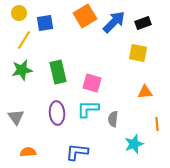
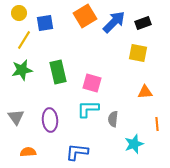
purple ellipse: moved 7 px left, 7 px down
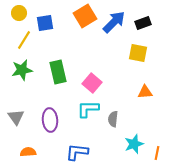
pink square: rotated 24 degrees clockwise
orange line: moved 29 px down; rotated 16 degrees clockwise
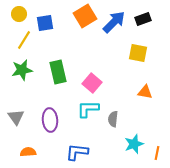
yellow circle: moved 1 px down
black rectangle: moved 4 px up
orange triangle: rotated 14 degrees clockwise
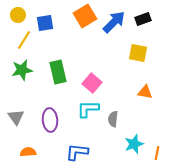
yellow circle: moved 1 px left, 1 px down
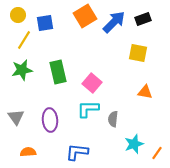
orange line: rotated 24 degrees clockwise
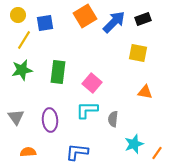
green rectangle: rotated 20 degrees clockwise
cyan L-shape: moved 1 px left, 1 px down
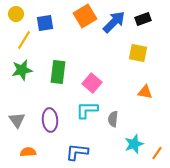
yellow circle: moved 2 px left, 1 px up
gray triangle: moved 1 px right, 3 px down
